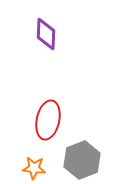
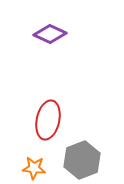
purple diamond: moved 4 px right; rotated 68 degrees counterclockwise
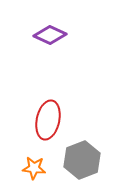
purple diamond: moved 1 px down
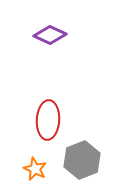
red ellipse: rotated 9 degrees counterclockwise
orange star: moved 1 px right, 1 px down; rotated 20 degrees clockwise
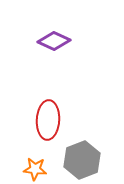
purple diamond: moved 4 px right, 6 px down
orange star: rotated 20 degrees counterclockwise
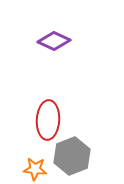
gray hexagon: moved 10 px left, 4 px up
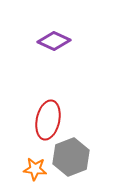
red ellipse: rotated 9 degrees clockwise
gray hexagon: moved 1 px left, 1 px down
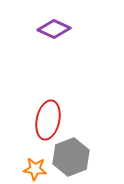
purple diamond: moved 12 px up
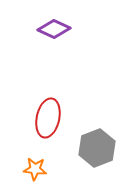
red ellipse: moved 2 px up
gray hexagon: moved 26 px right, 9 px up
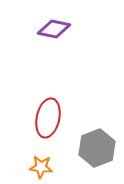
purple diamond: rotated 12 degrees counterclockwise
orange star: moved 6 px right, 2 px up
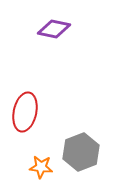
red ellipse: moved 23 px left, 6 px up
gray hexagon: moved 16 px left, 4 px down
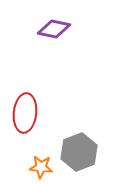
red ellipse: moved 1 px down; rotated 6 degrees counterclockwise
gray hexagon: moved 2 px left
